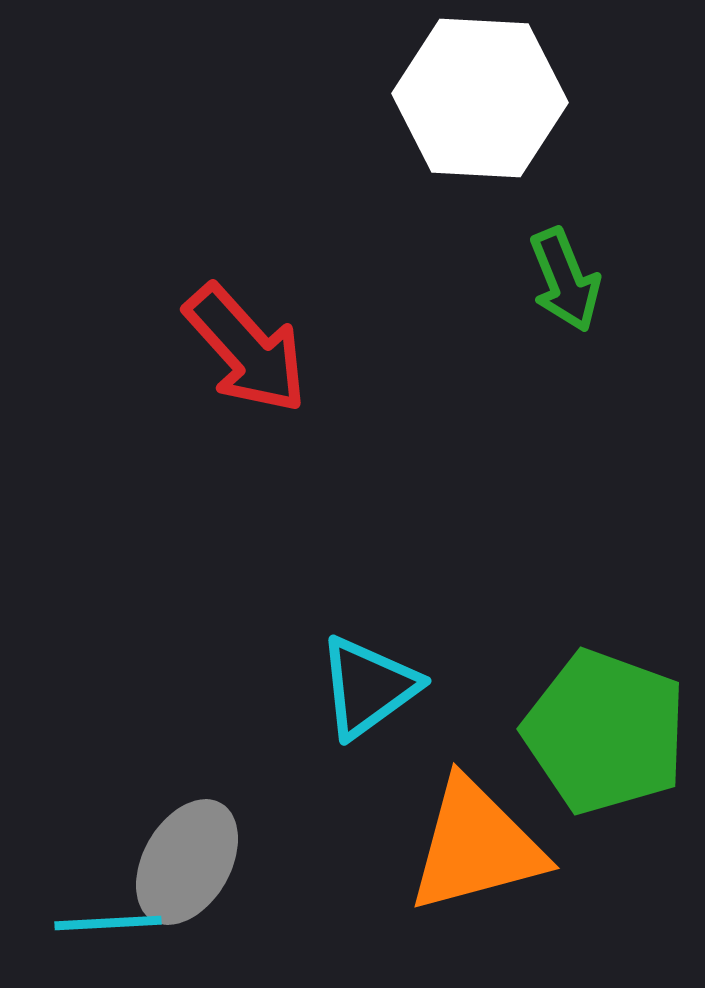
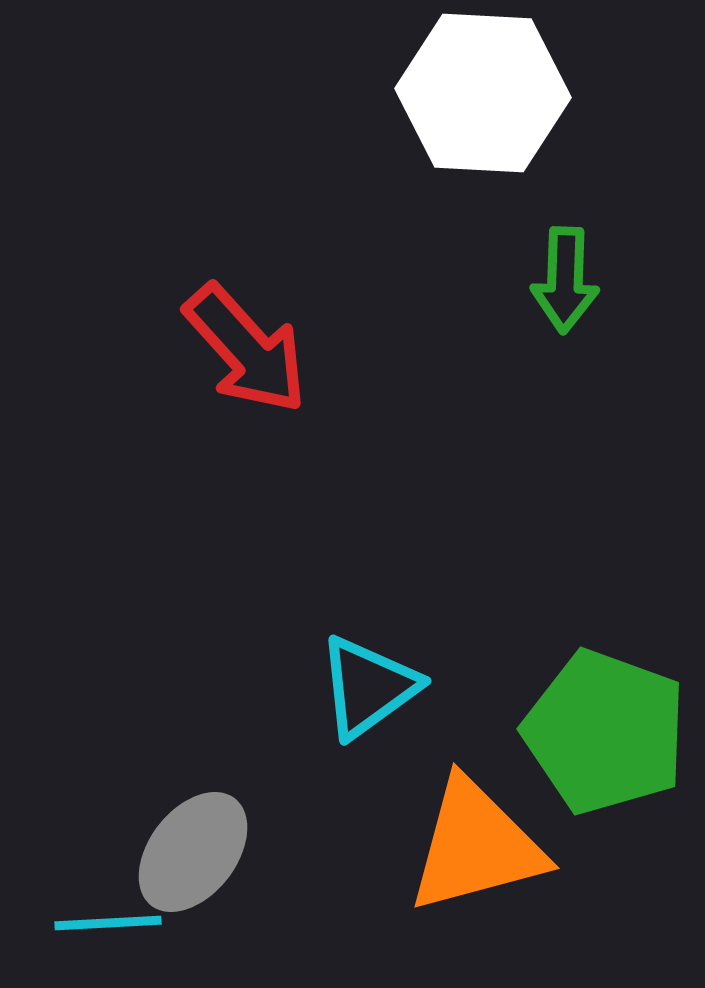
white hexagon: moved 3 px right, 5 px up
green arrow: rotated 24 degrees clockwise
gray ellipse: moved 6 px right, 10 px up; rotated 8 degrees clockwise
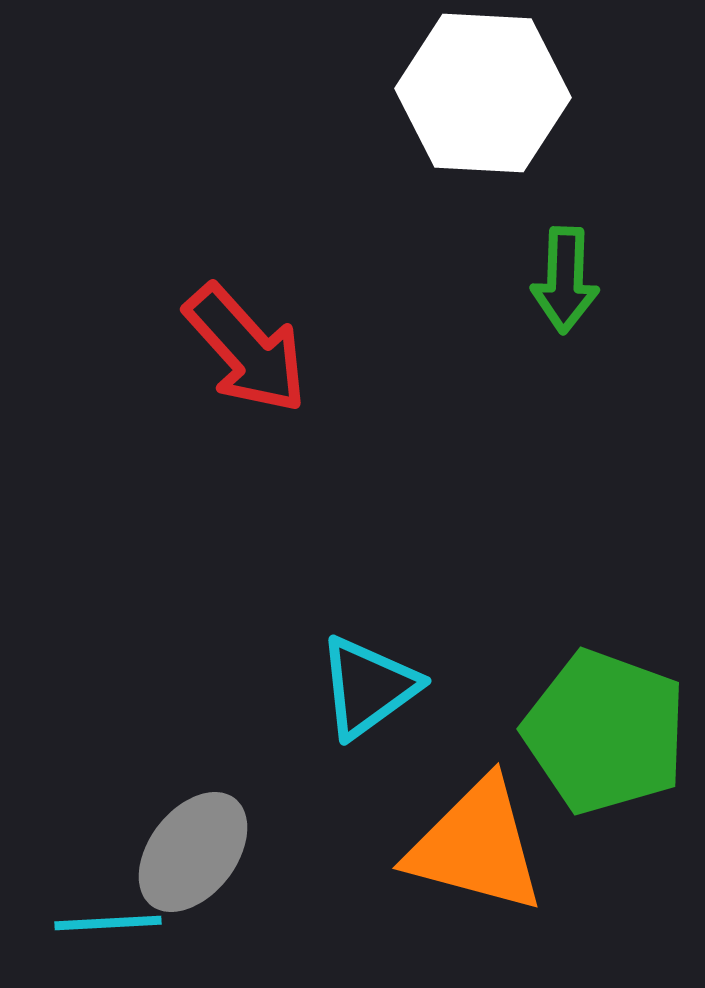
orange triangle: rotated 30 degrees clockwise
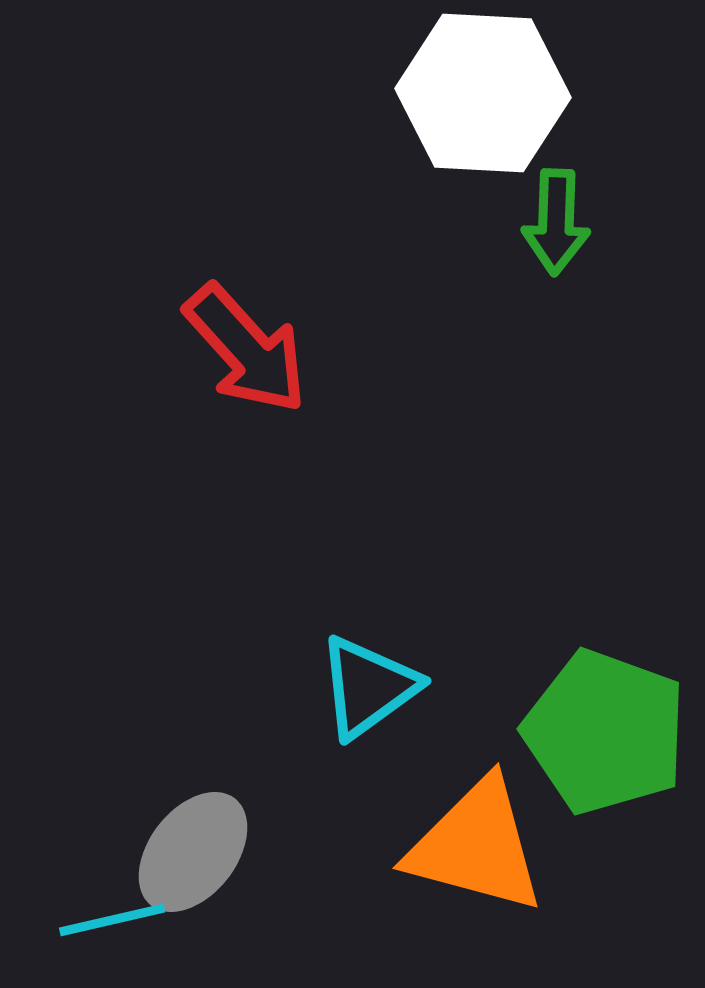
green arrow: moved 9 px left, 58 px up
cyan line: moved 4 px right, 3 px up; rotated 10 degrees counterclockwise
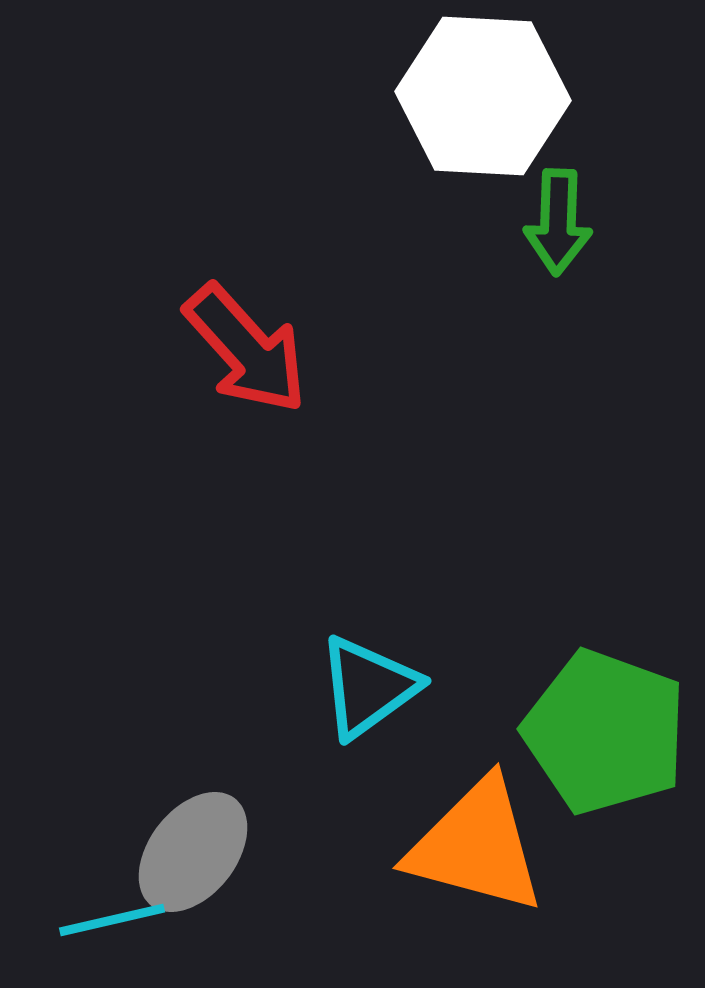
white hexagon: moved 3 px down
green arrow: moved 2 px right
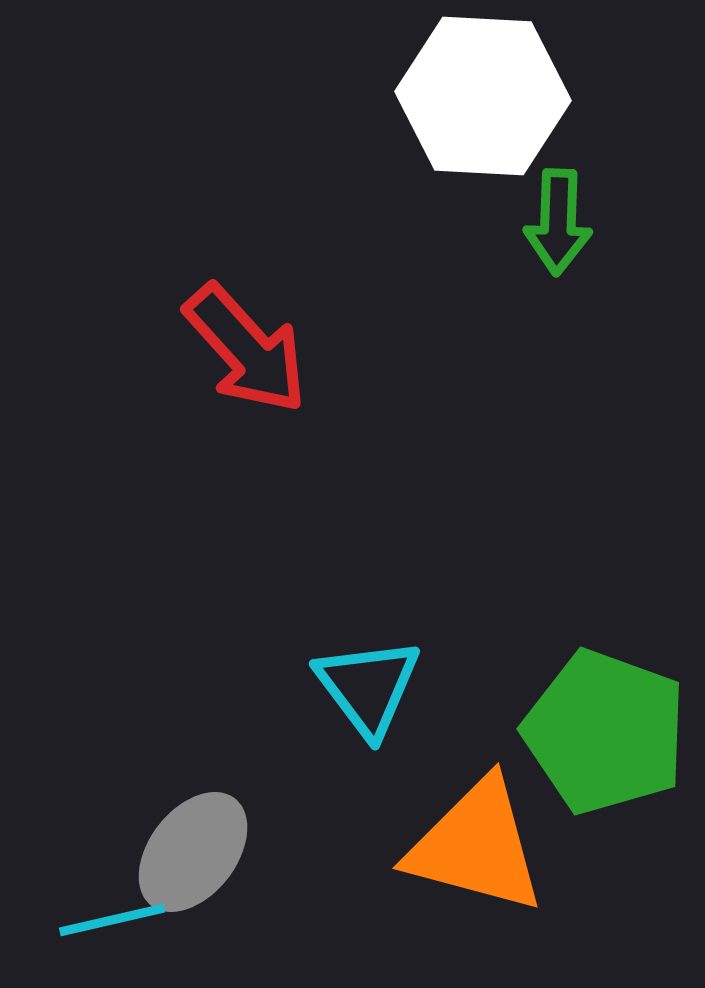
cyan triangle: rotated 31 degrees counterclockwise
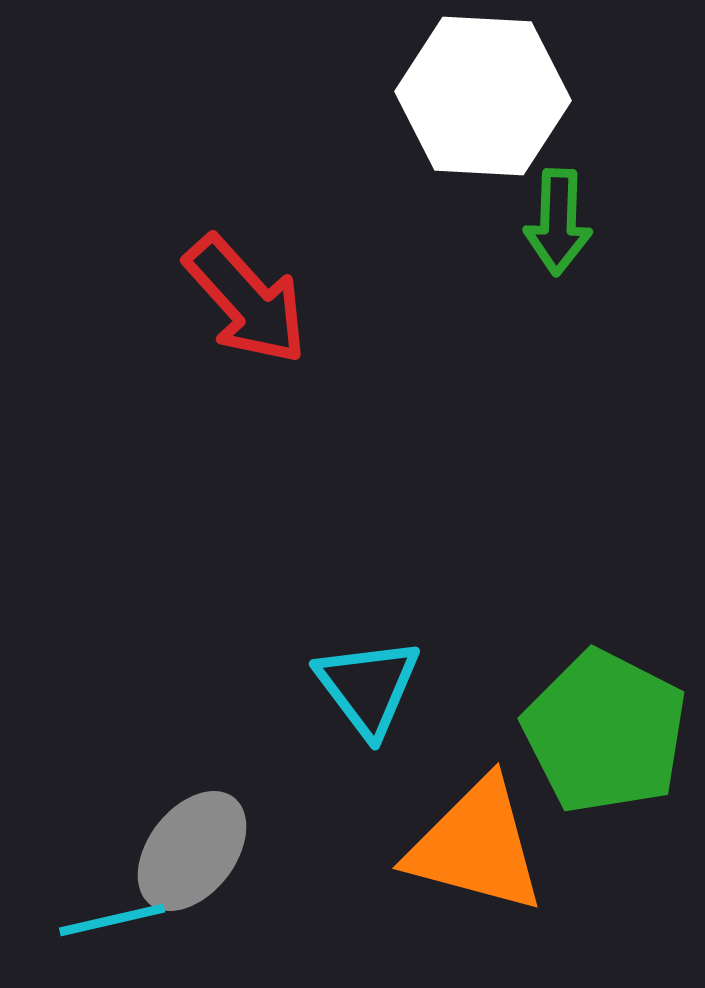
red arrow: moved 49 px up
green pentagon: rotated 7 degrees clockwise
gray ellipse: moved 1 px left, 1 px up
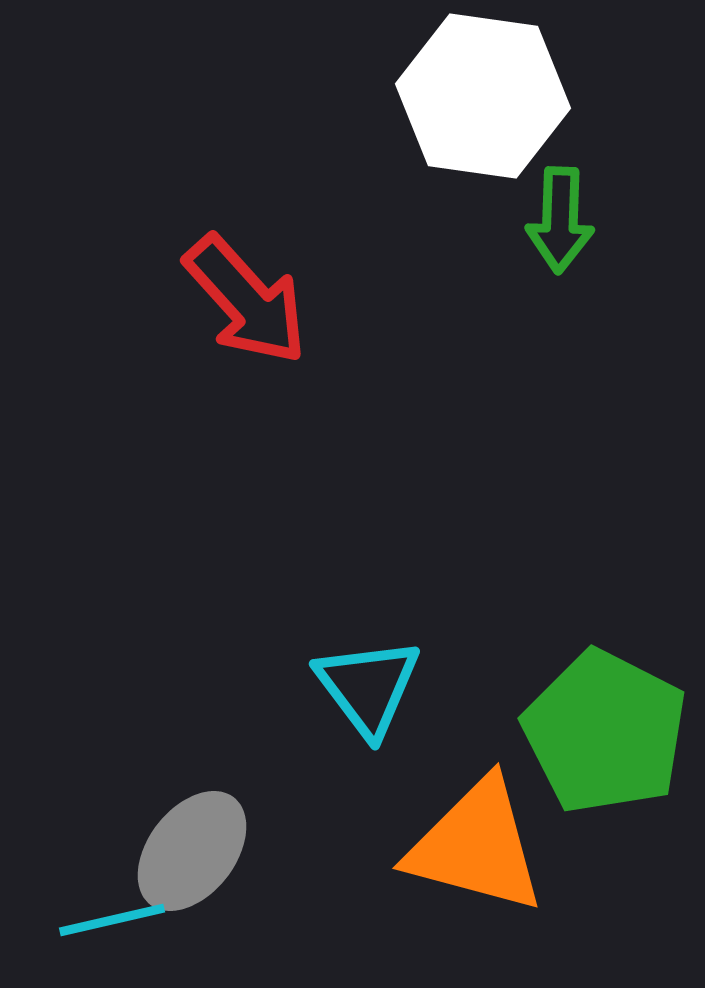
white hexagon: rotated 5 degrees clockwise
green arrow: moved 2 px right, 2 px up
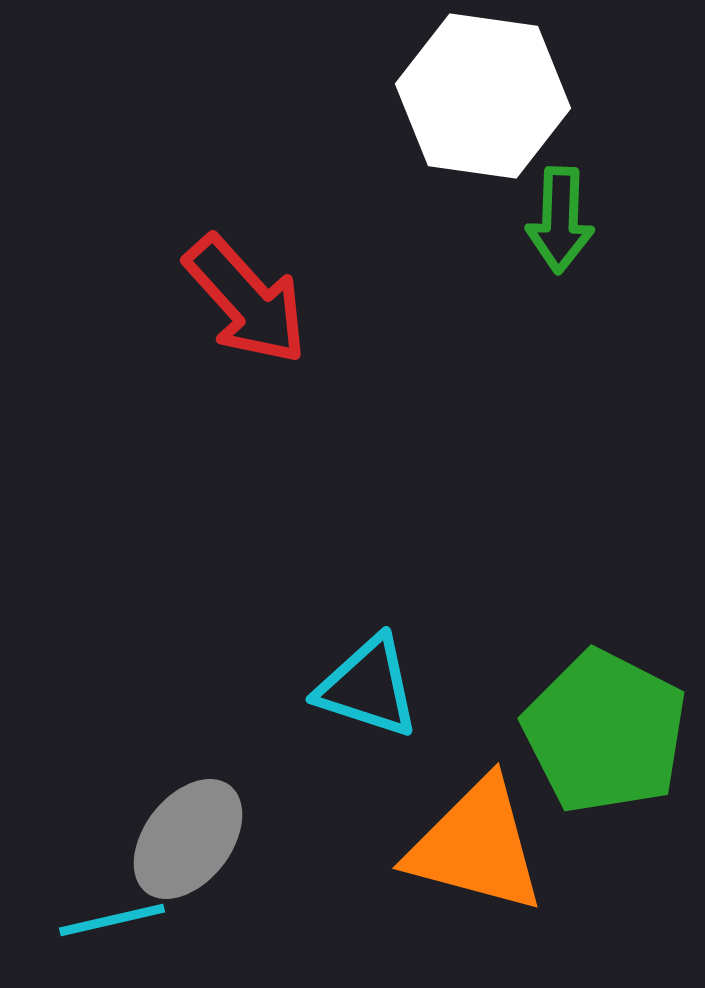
cyan triangle: rotated 35 degrees counterclockwise
gray ellipse: moved 4 px left, 12 px up
